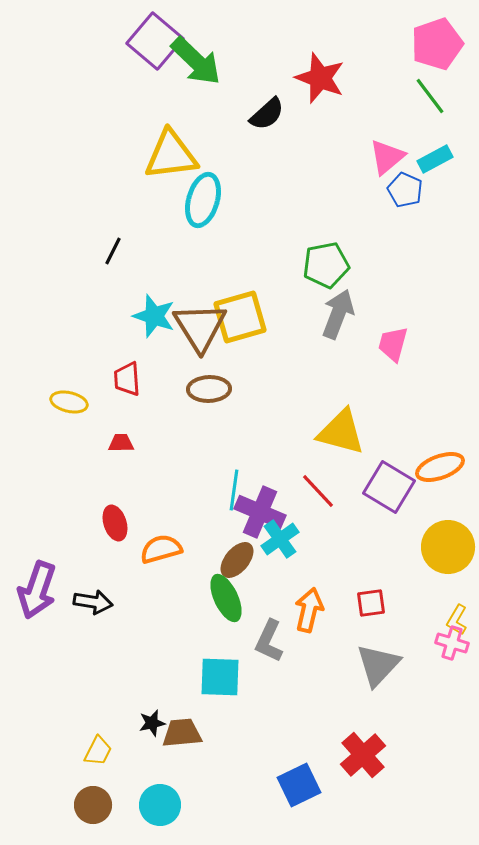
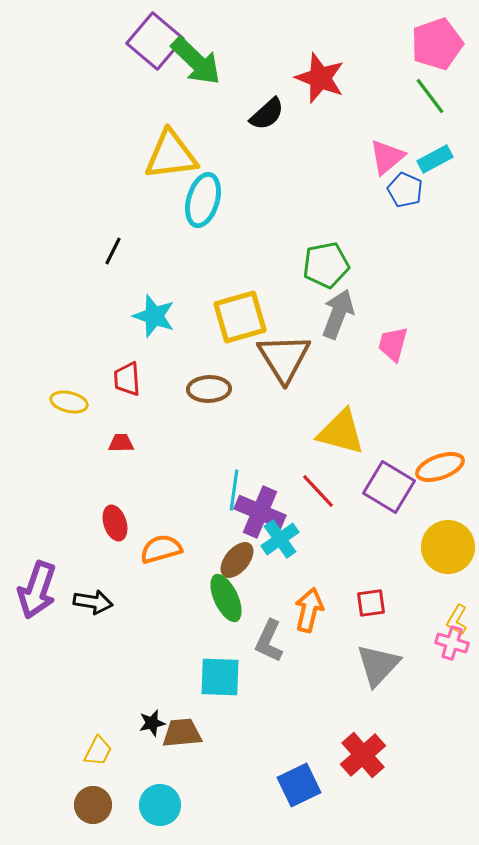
brown triangle at (200, 327): moved 84 px right, 31 px down
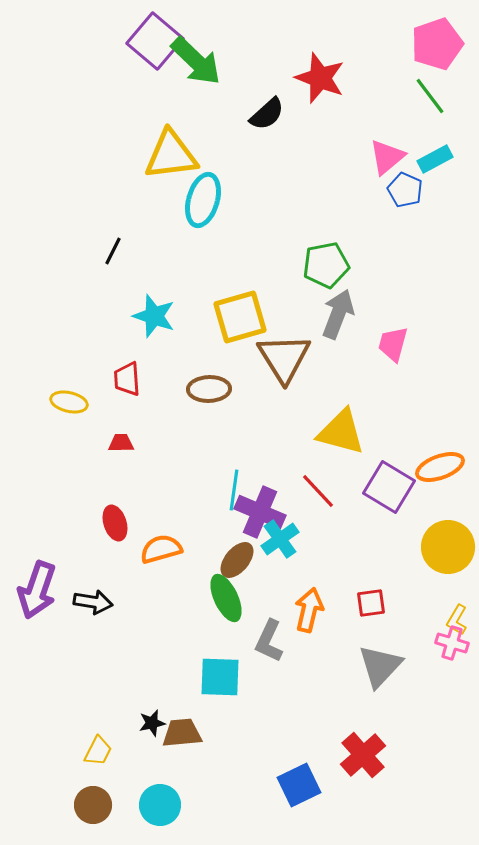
gray triangle at (378, 665): moved 2 px right, 1 px down
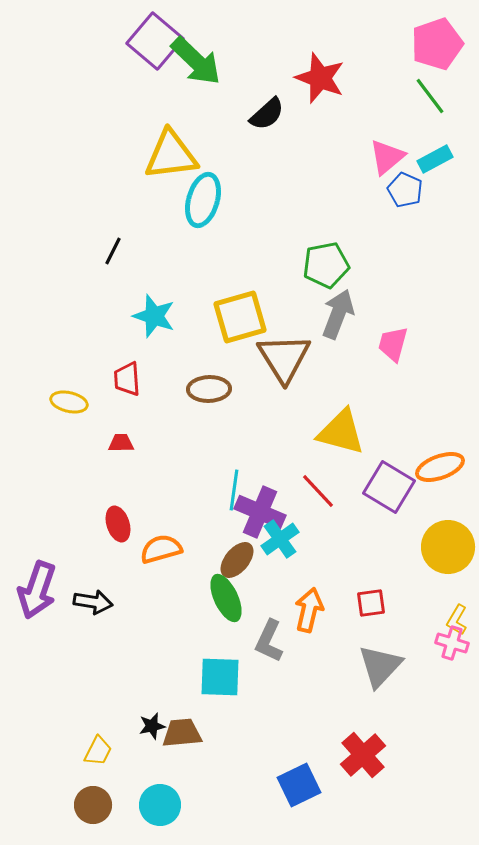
red ellipse at (115, 523): moved 3 px right, 1 px down
black star at (152, 723): moved 3 px down
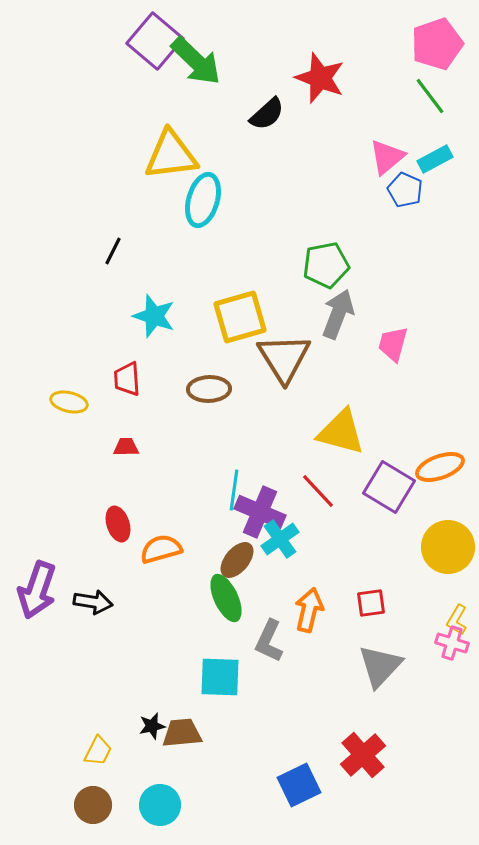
red trapezoid at (121, 443): moved 5 px right, 4 px down
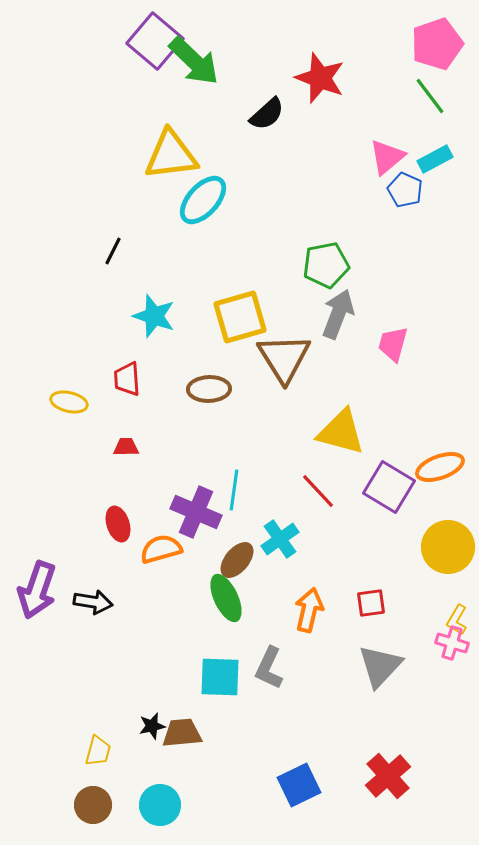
green arrow at (196, 61): moved 2 px left
cyan ellipse at (203, 200): rotated 26 degrees clockwise
purple cross at (260, 512): moved 64 px left
gray L-shape at (269, 641): moved 27 px down
yellow trapezoid at (98, 751): rotated 12 degrees counterclockwise
red cross at (363, 755): moved 25 px right, 21 px down
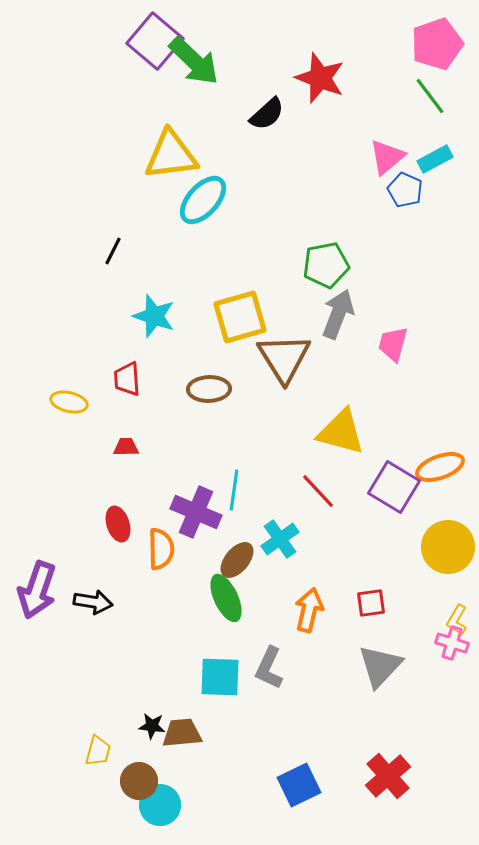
purple square at (389, 487): moved 5 px right
orange semicircle at (161, 549): rotated 105 degrees clockwise
black star at (152, 726): rotated 20 degrees clockwise
brown circle at (93, 805): moved 46 px right, 24 px up
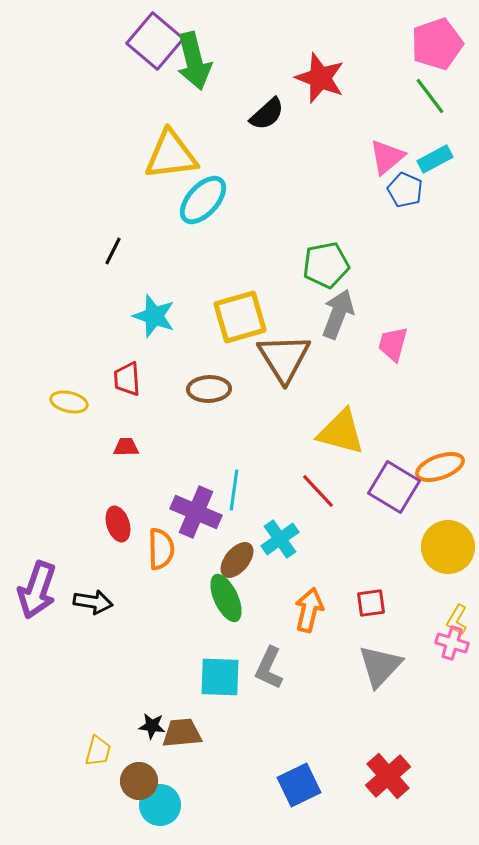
green arrow at (194, 61): rotated 32 degrees clockwise
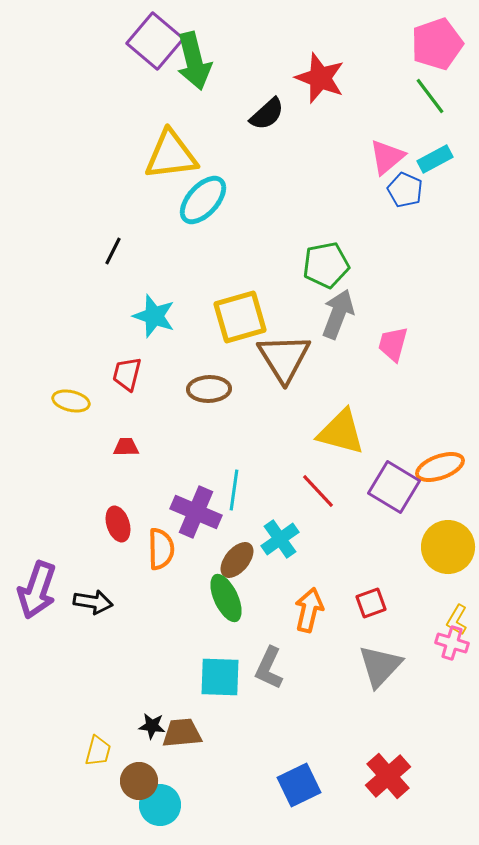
red trapezoid at (127, 379): moved 5 px up; rotated 18 degrees clockwise
yellow ellipse at (69, 402): moved 2 px right, 1 px up
red square at (371, 603): rotated 12 degrees counterclockwise
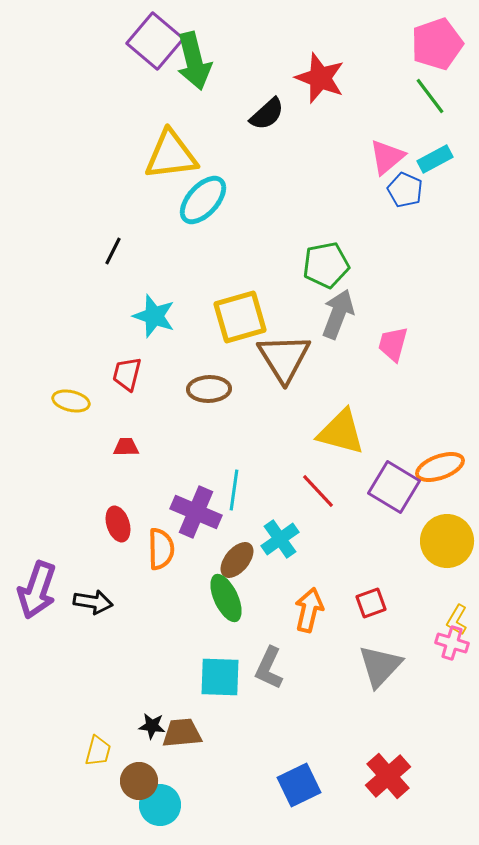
yellow circle at (448, 547): moved 1 px left, 6 px up
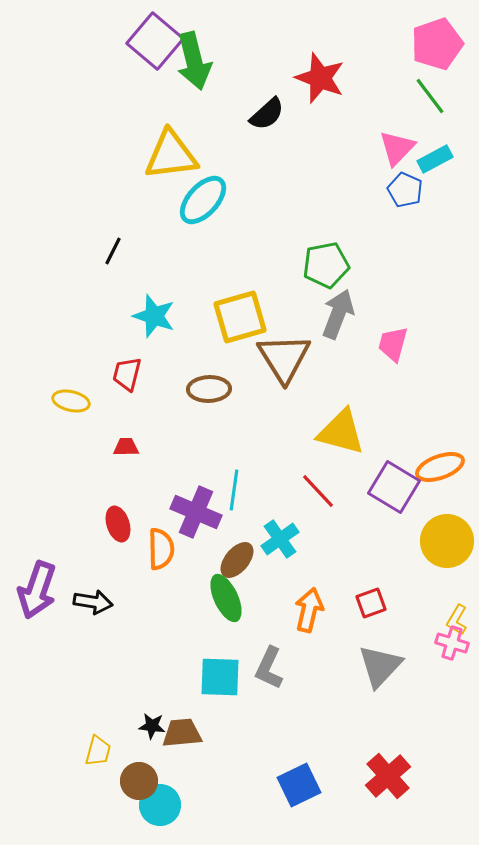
pink triangle at (387, 157): moved 10 px right, 9 px up; rotated 6 degrees counterclockwise
